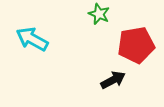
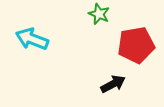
cyan arrow: rotated 8 degrees counterclockwise
black arrow: moved 4 px down
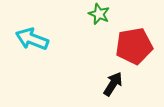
red pentagon: moved 2 px left, 1 px down
black arrow: rotated 30 degrees counterclockwise
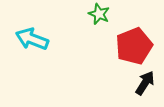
red pentagon: rotated 12 degrees counterclockwise
black arrow: moved 32 px right, 1 px up
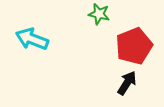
green star: rotated 10 degrees counterclockwise
black arrow: moved 18 px left
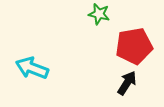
cyan arrow: moved 29 px down
red pentagon: rotated 12 degrees clockwise
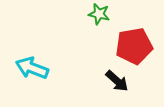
black arrow: moved 10 px left, 2 px up; rotated 100 degrees clockwise
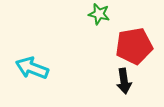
black arrow: moved 7 px right; rotated 40 degrees clockwise
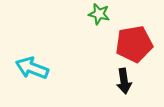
red pentagon: moved 2 px up
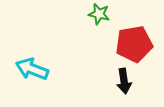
cyan arrow: moved 1 px down
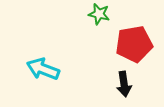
cyan arrow: moved 11 px right
black arrow: moved 3 px down
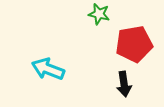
cyan arrow: moved 5 px right
